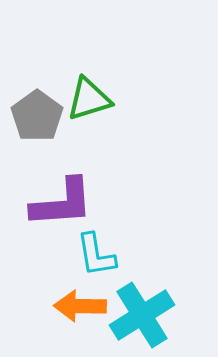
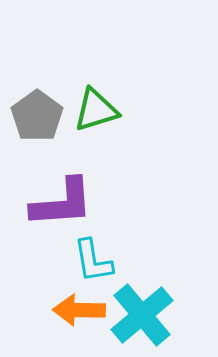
green triangle: moved 7 px right, 11 px down
cyan L-shape: moved 3 px left, 6 px down
orange arrow: moved 1 px left, 4 px down
cyan cross: rotated 8 degrees counterclockwise
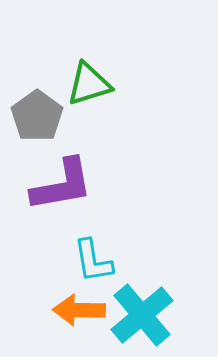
green triangle: moved 7 px left, 26 px up
purple L-shape: moved 18 px up; rotated 6 degrees counterclockwise
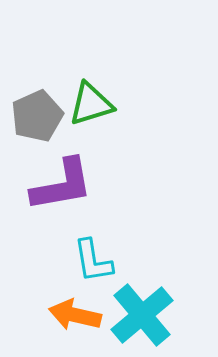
green triangle: moved 2 px right, 20 px down
gray pentagon: rotated 12 degrees clockwise
orange arrow: moved 4 px left, 5 px down; rotated 12 degrees clockwise
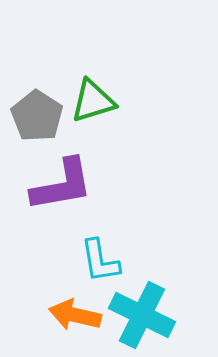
green triangle: moved 2 px right, 3 px up
gray pentagon: rotated 15 degrees counterclockwise
cyan L-shape: moved 7 px right
cyan cross: rotated 24 degrees counterclockwise
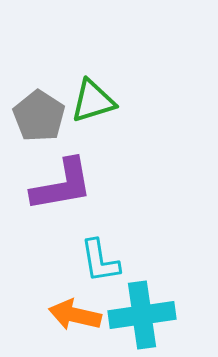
gray pentagon: moved 2 px right
cyan cross: rotated 34 degrees counterclockwise
